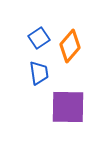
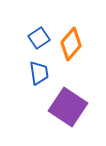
orange diamond: moved 1 px right, 2 px up
purple square: rotated 33 degrees clockwise
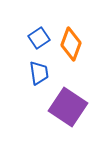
orange diamond: rotated 20 degrees counterclockwise
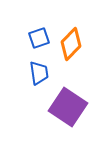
blue square: rotated 15 degrees clockwise
orange diamond: rotated 24 degrees clockwise
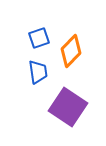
orange diamond: moved 7 px down
blue trapezoid: moved 1 px left, 1 px up
